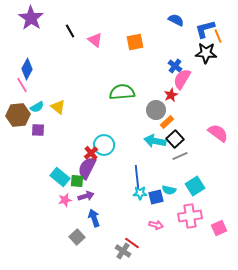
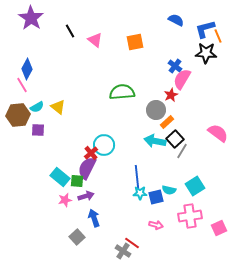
gray line at (180, 156): moved 2 px right, 5 px up; rotated 35 degrees counterclockwise
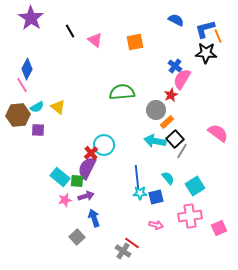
cyan semicircle at (169, 190): moved 1 px left, 12 px up; rotated 144 degrees counterclockwise
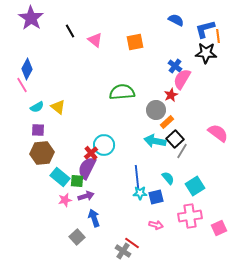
orange line at (218, 36): rotated 16 degrees clockwise
brown hexagon at (18, 115): moved 24 px right, 38 px down
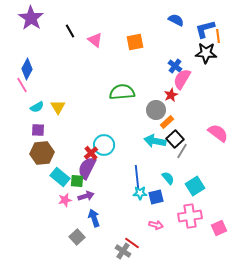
yellow triangle at (58, 107): rotated 21 degrees clockwise
